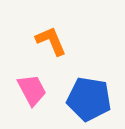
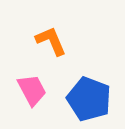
blue pentagon: rotated 12 degrees clockwise
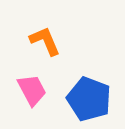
orange L-shape: moved 6 px left
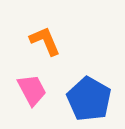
blue pentagon: rotated 9 degrees clockwise
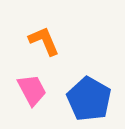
orange L-shape: moved 1 px left
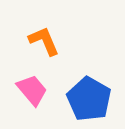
pink trapezoid: rotated 12 degrees counterclockwise
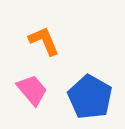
blue pentagon: moved 1 px right, 2 px up
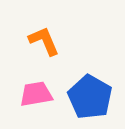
pink trapezoid: moved 4 px right, 4 px down; rotated 60 degrees counterclockwise
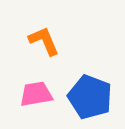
blue pentagon: rotated 9 degrees counterclockwise
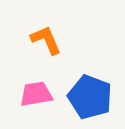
orange L-shape: moved 2 px right, 1 px up
